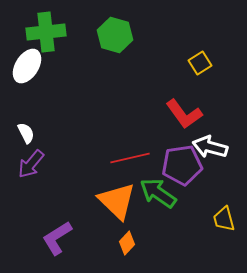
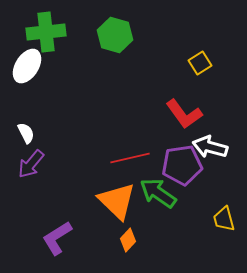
orange diamond: moved 1 px right, 3 px up
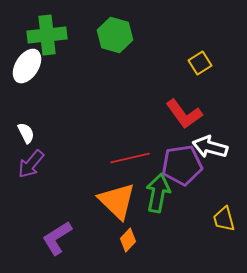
green cross: moved 1 px right, 3 px down
green arrow: rotated 66 degrees clockwise
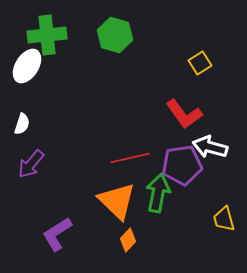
white semicircle: moved 4 px left, 9 px up; rotated 45 degrees clockwise
purple L-shape: moved 4 px up
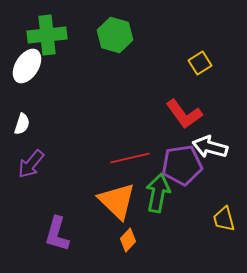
purple L-shape: rotated 42 degrees counterclockwise
